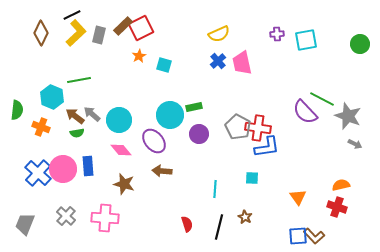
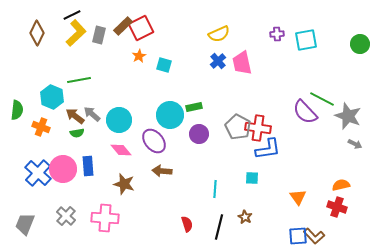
brown diamond at (41, 33): moved 4 px left
blue L-shape at (267, 147): moved 1 px right, 2 px down
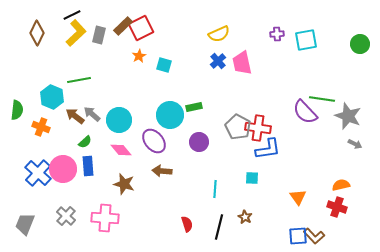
green line at (322, 99): rotated 20 degrees counterclockwise
green semicircle at (77, 133): moved 8 px right, 9 px down; rotated 32 degrees counterclockwise
purple circle at (199, 134): moved 8 px down
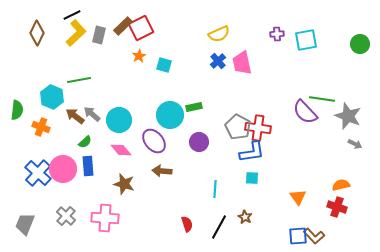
blue L-shape at (268, 149): moved 16 px left, 3 px down
black line at (219, 227): rotated 15 degrees clockwise
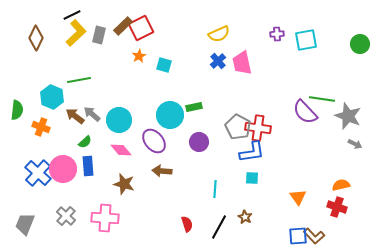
brown diamond at (37, 33): moved 1 px left, 5 px down
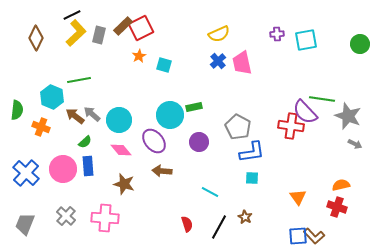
red cross at (258, 128): moved 33 px right, 2 px up
blue cross at (38, 173): moved 12 px left
cyan line at (215, 189): moved 5 px left, 3 px down; rotated 66 degrees counterclockwise
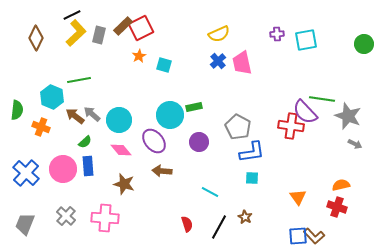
green circle at (360, 44): moved 4 px right
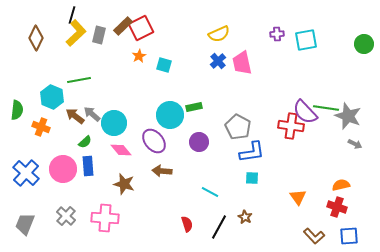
black line at (72, 15): rotated 48 degrees counterclockwise
green line at (322, 99): moved 4 px right, 9 px down
cyan circle at (119, 120): moved 5 px left, 3 px down
blue square at (298, 236): moved 51 px right
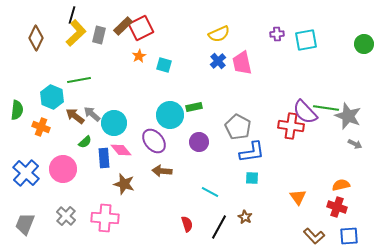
blue rectangle at (88, 166): moved 16 px right, 8 px up
